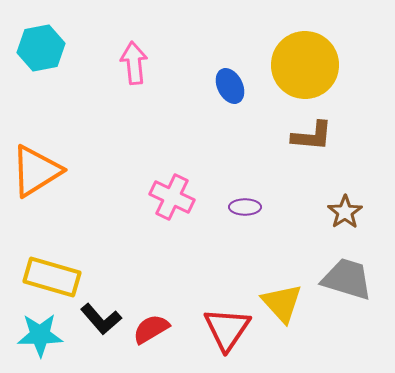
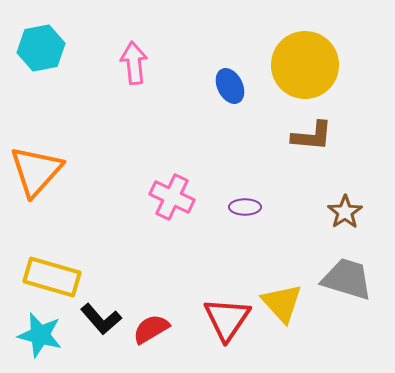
orange triangle: rotated 16 degrees counterclockwise
red triangle: moved 10 px up
cyan star: rotated 15 degrees clockwise
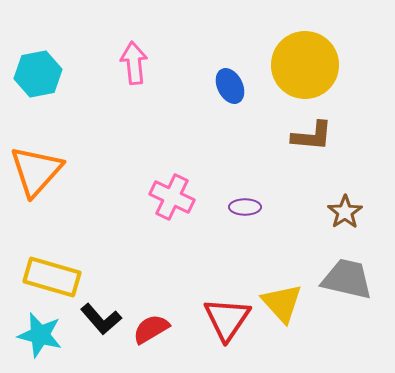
cyan hexagon: moved 3 px left, 26 px down
gray trapezoid: rotated 4 degrees counterclockwise
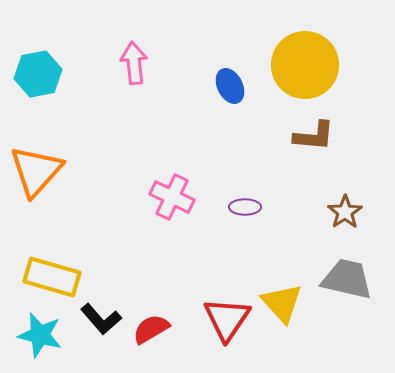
brown L-shape: moved 2 px right
